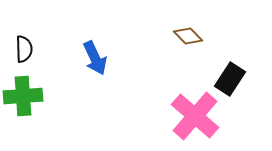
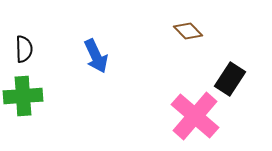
brown diamond: moved 5 px up
blue arrow: moved 1 px right, 2 px up
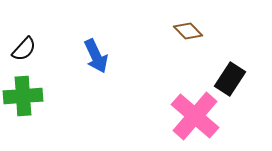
black semicircle: rotated 44 degrees clockwise
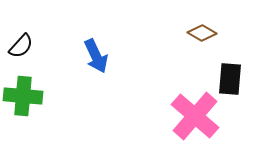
brown diamond: moved 14 px right, 2 px down; rotated 16 degrees counterclockwise
black semicircle: moved 3 px left, 3 px up
black rectangle: rotated 28 degrees counterclockwise
green cross: rotated 9 degrees clockwise
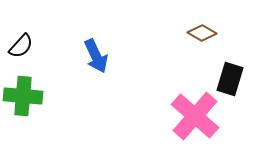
black rectangle: rotated 12 degrees clockwise
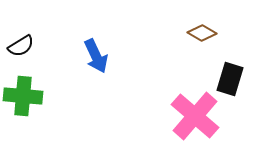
black semicircle: rotated 16 degrees clockwise
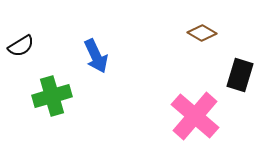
black rectangle: moved 10 px right, 4 px up
green cross: moved 29 px right; rotated 21 degrees counterclockwise
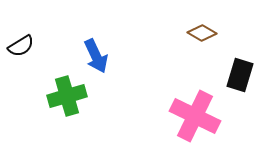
green cross: moved 15 px right
pink cross: rotated 15 degrees counterclockwise
